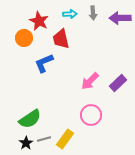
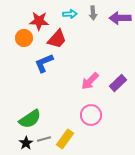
red star: rotated 24 degrees counterclockwise
red trapezoid: moved 4 px left; rotated 125 degrees counterclockwise
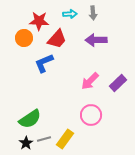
purple arrow: moved 24 px left, 22 px down
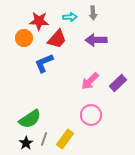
cyan arrow: moved 3 px down
gray line: rotated 56 degrees counterclockwise
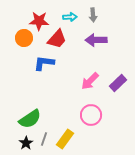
gray arrow: moved 2 px down
blue L-shape: rotated 30 degrees clockwise
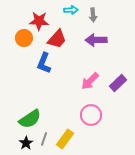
cyan arrow: moved 1 px right, 7 px up
blue L-shape: rotated 75 degrees counterclockwise
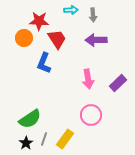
red trapezoid: rotated 75 degrees counterclockwise
pink arrow: moved 2 px left, 2 px up; rotated 54 degrees counterclockwise
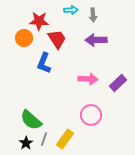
pink arrow: rotated 78 degrees counterclockwise
green semicircle: moved 1 px right, 1 px down; rotated 75 degrees clockwise
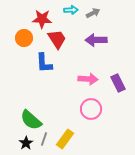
gray arrow: moved 2 px up; rotated 112 degrees counterclockwise
red star: moved 3 px right, 2 px up
blue L-shape: rotated 25 degrees counterclockwise
purple rectangle: rotated 72 degrees counterclockwise
pink circle: moved 6 px up
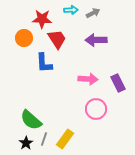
pink circle: moved 5 px right
